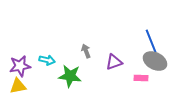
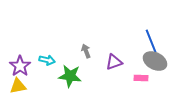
purple star: rotated 25 degrees counterclockwise
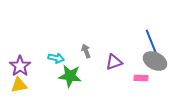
cyan arrow: moved 9 px right, 2 px up
yellow triangle: moved 1 px right, 1 px up
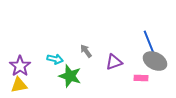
blue line: moved 2 px left, 1 px down
gray arrow: rotated 16 degrees counterclockwise
cyan arrow: moved 1 px left, 1 px down
green star: rotated 10 degrees clockwise
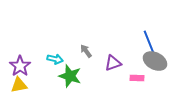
purple triangle: moved 1 px left, 1 px down
pink rectangle: moved 4 px left
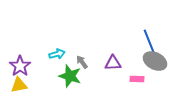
blue line: moved 1 px up
gray arrow: moved 4 px left, 11 px down
cyan arrow: moved 2 px right, 5 px up; rotated 28 degrees counterclockwise
purple triangle: rotated 18 degrees clockwise
pink rectangle: moved 1 px down
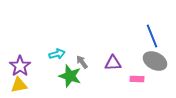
blue line: moved 3 px right, 5 px up
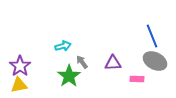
cyan arrow: moved 6 px right, 8 px up
green star: moved 1 px left; rotated 20 degrees clockwise
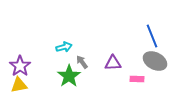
cyan arrow: moved 1 px right, 1 px down
